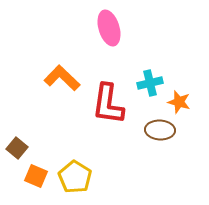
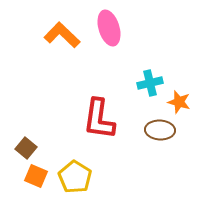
orange L-shape: moved 43 px up
red L-shape: moved 9 px left, 15 px down
brown square: moved 9 px right
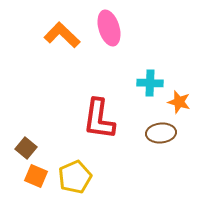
cyan cross: rotated 15 degrees clockwise
brown ellipse: moved 1 px right, 3 px down; rotated 8 degrees counterclockwise
yellow pentagon: rotated 16 degrees clockwise
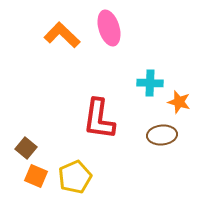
brown ellipse: moved 1 px right, 2 px down
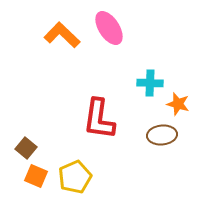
pink ellipse: rotated 16 degrees counterclockwise
orange star: moved 1 px left, 2 px down
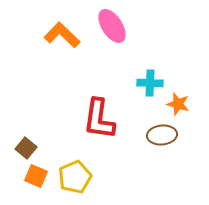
pink ellipse: moved 3 px right, 2 px up
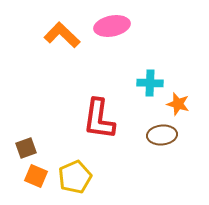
pink ellipse: rotated 68 degrees counterclockwise
brown square: rotated 30 degrees clockwise
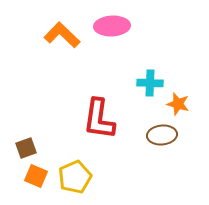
pink ellipse: rotated 8 degrees clockwise
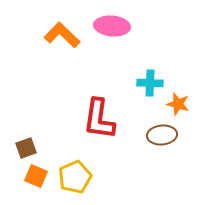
pink ellipse: rotated 8 degrees clockwise
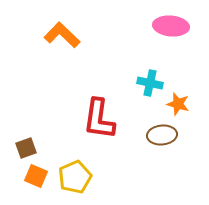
pink ellipse: moved 59 px right
cyan cross: rotated 10 degrees clockwise
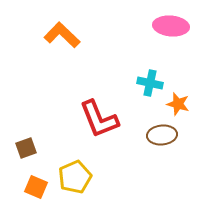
red L-shape: rotated 30 degrees counterclockwise
orange square: moved 11 px down
